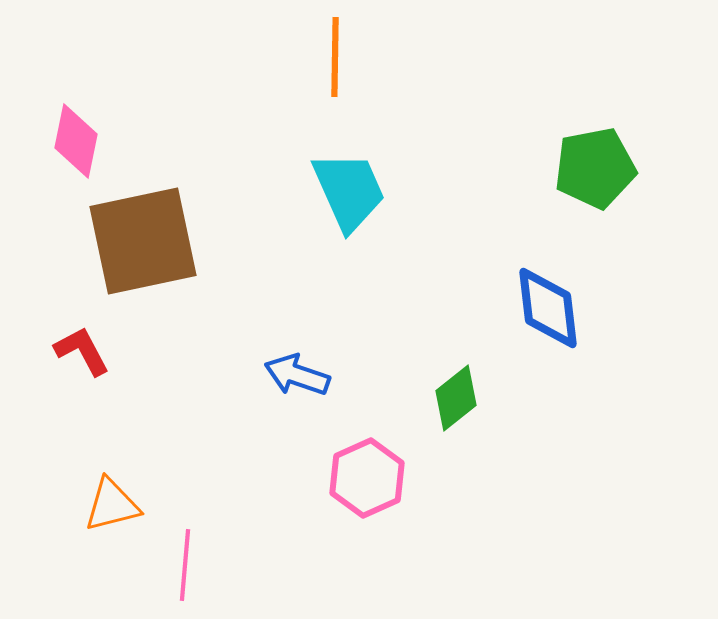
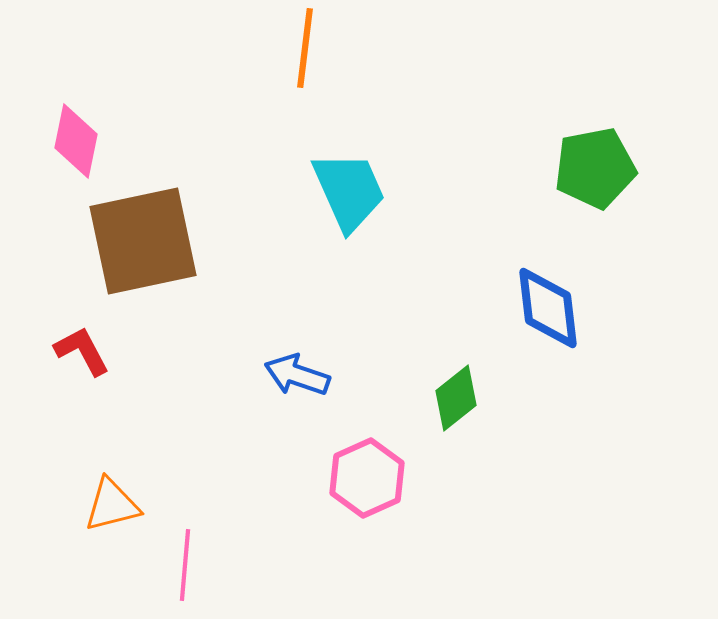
orange line: moved 30 px left, 9 px up; rotated 6 degrees clockwise
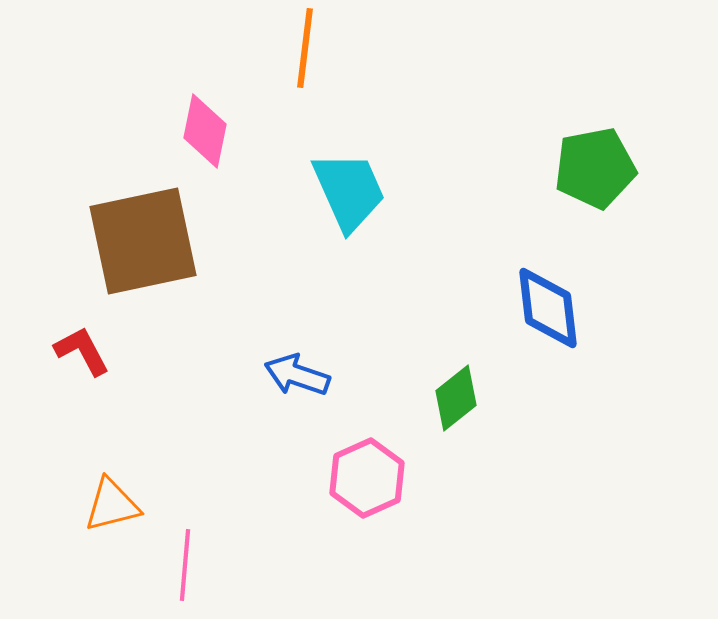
pink diamond: moved 129 px right, 10 px up
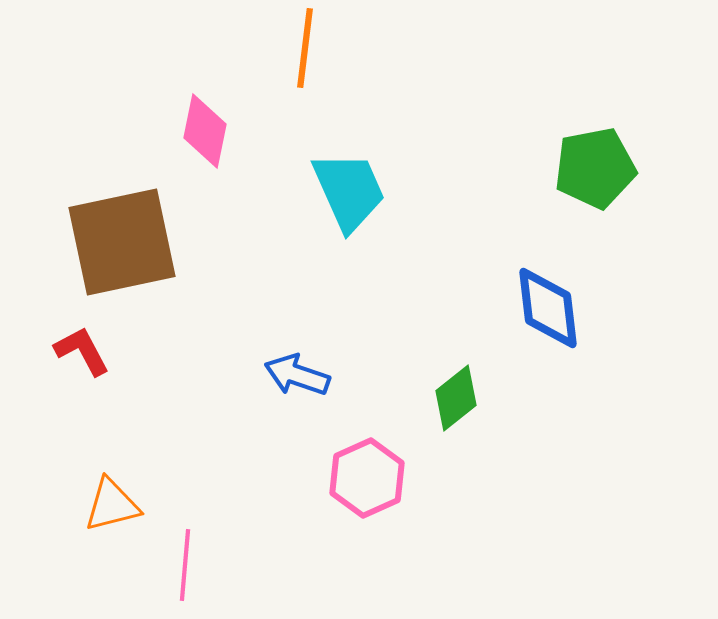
brown square: moved 21 px left, 1 px down
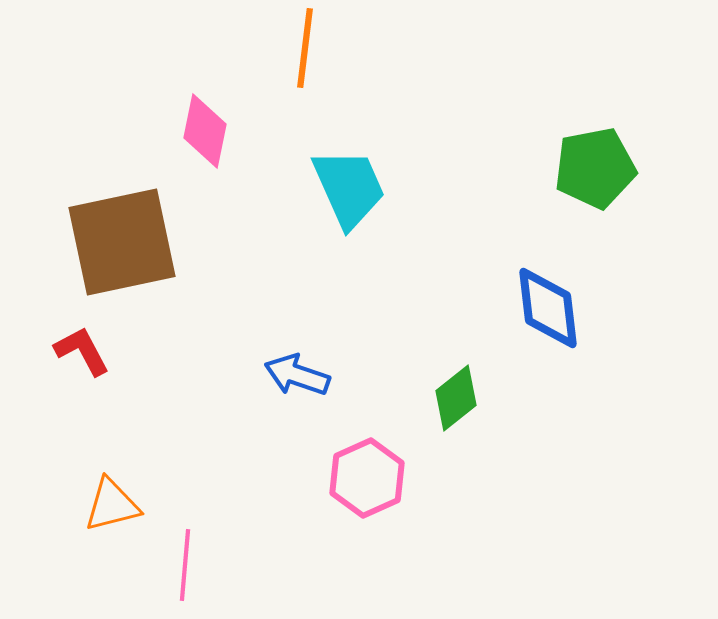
cyan trapezoid: moved 3 px up
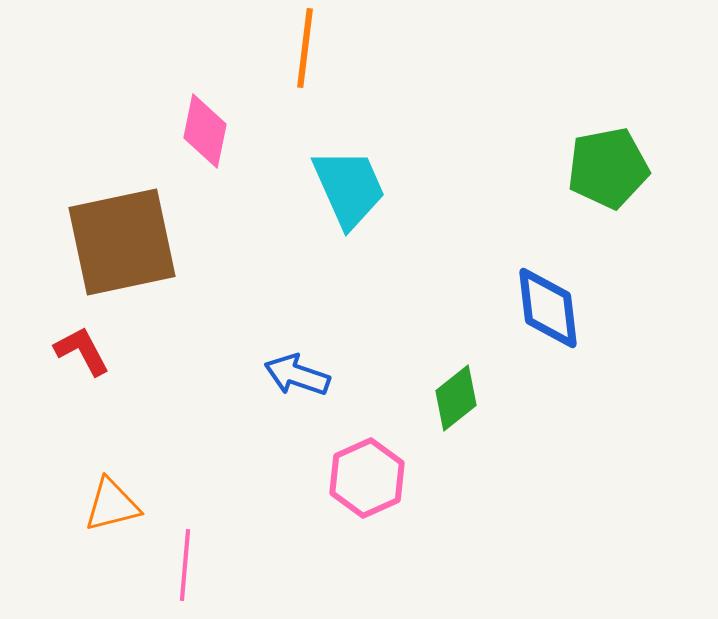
green pentagon: moved 13 px right
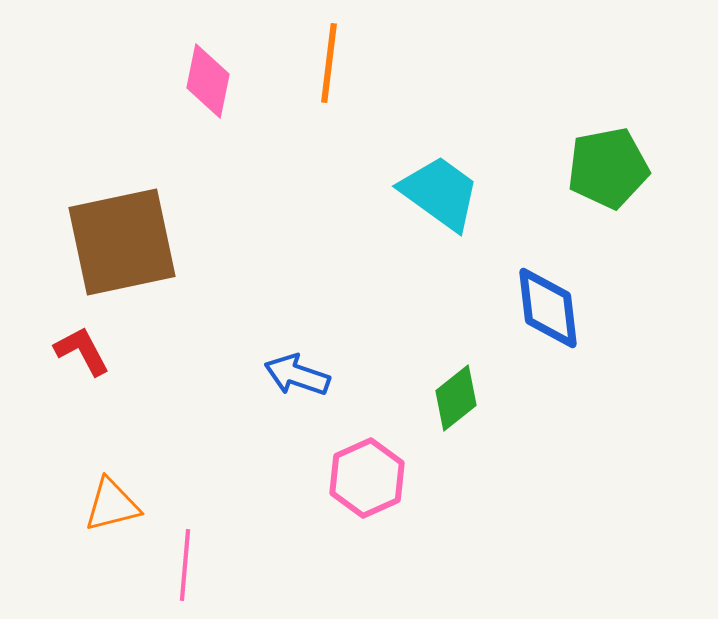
orange line: moved 24 px right, 15 px down
pink diamond: moved 3 px right, 50 px up
cyan trapezoid: moved 91 px right, 5 px down; rotated 30 degrees counterclockwise
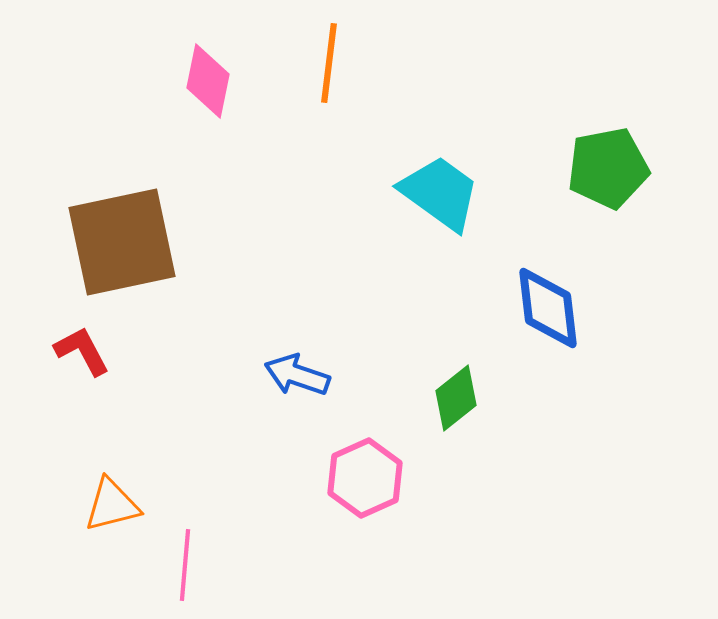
pink hexagon: moved 2 px left
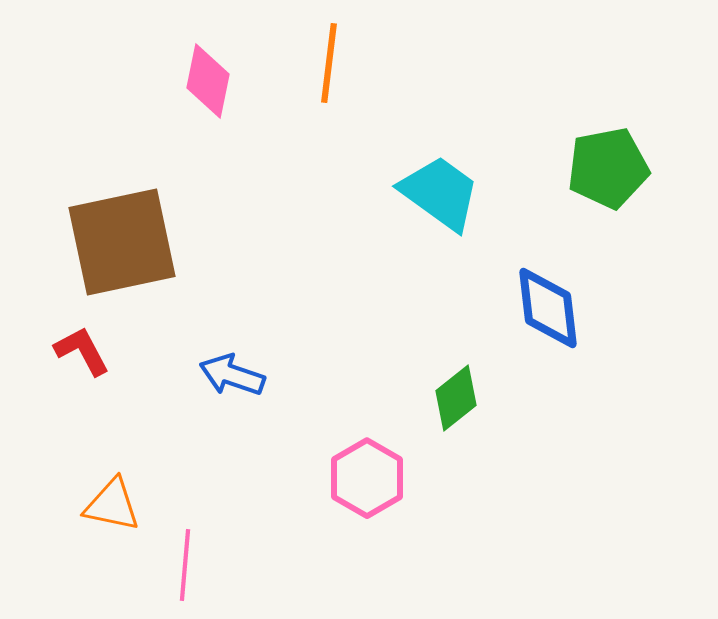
blue arrow: moved 65 px left
pink hexagon: moved 2 px right; rotated 6 degrees counterclockwise
orange triangle: rotated 26 degrees clockwise
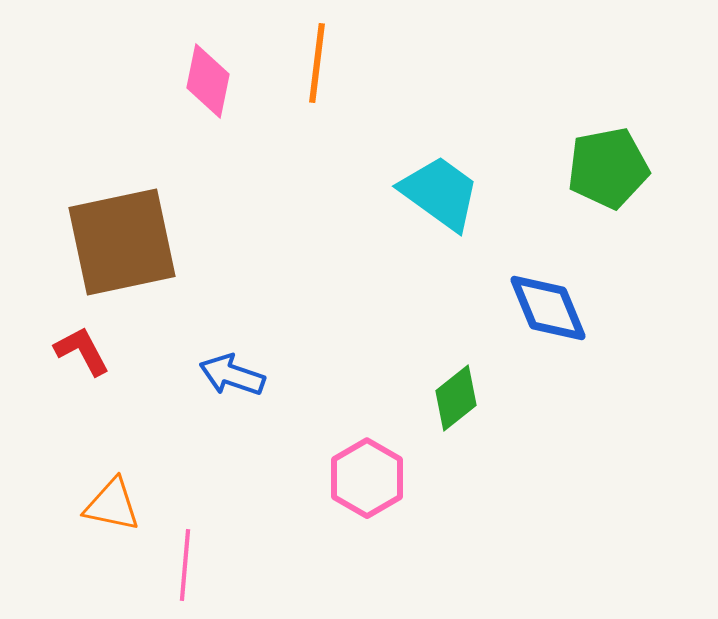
orange line: moved 12 px left
blue diamond: rotated 16 degrees counterclockwise
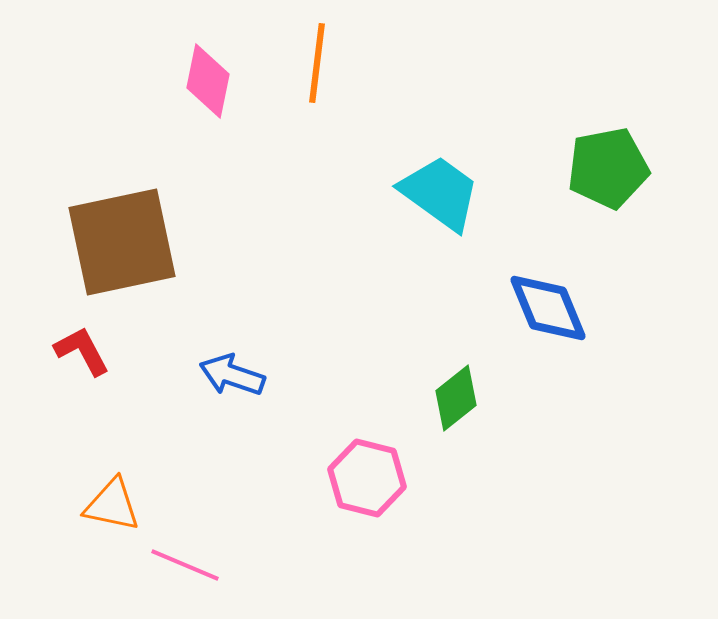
pink hexagon: rotated 16 degrees counterclockwise
pink line: rotated 72 degrees counterclockwise
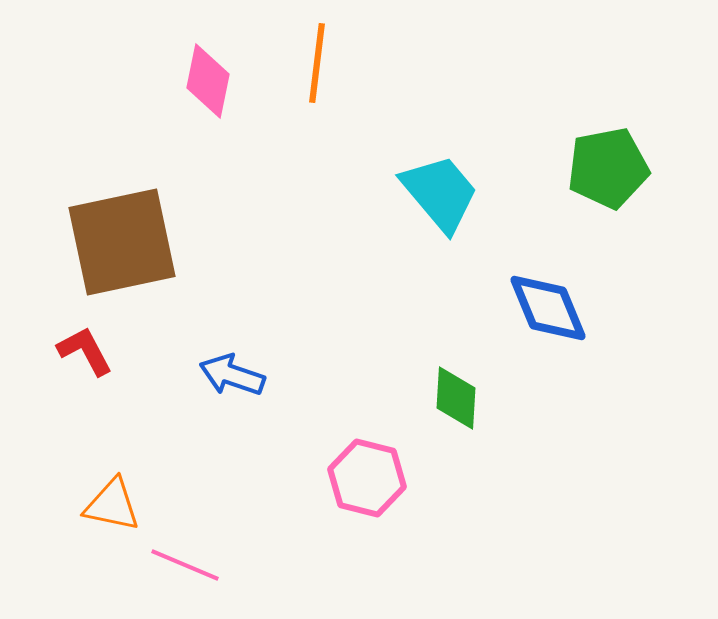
cyan trapezoid: rotated 14 degrees clockwise
red L-shape: moved 3 px right
green diamond: rotated 48 degrees counterclockwise
